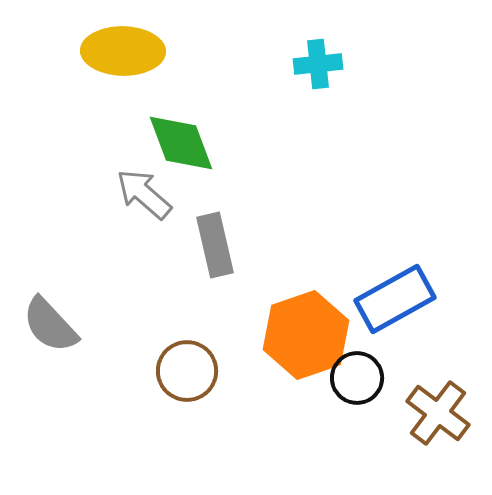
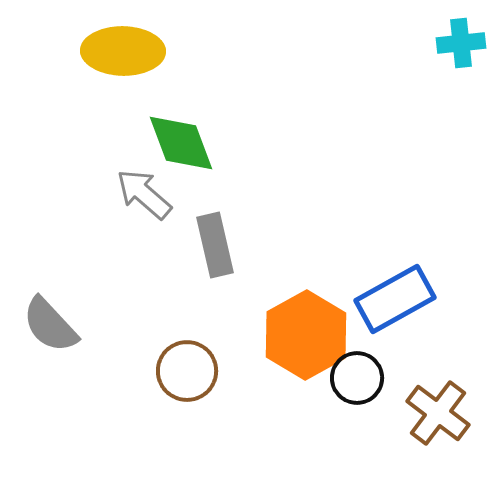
cyan cross: moved 143 px right, 21 px up
orange hexagon: rotated 10 degrees counterclockwise
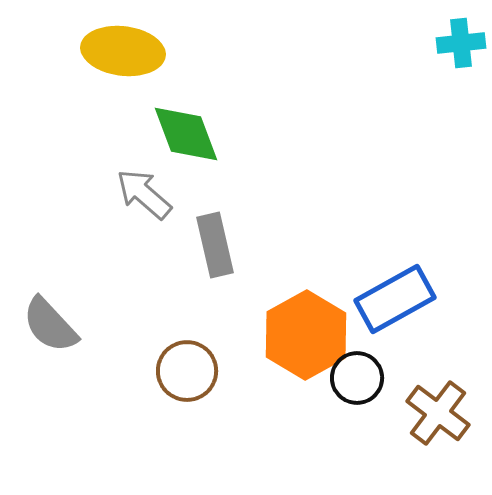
yellow ellipse: rotated 6 degrees clockwise
green diamond: moved 5 px right, 9 px up
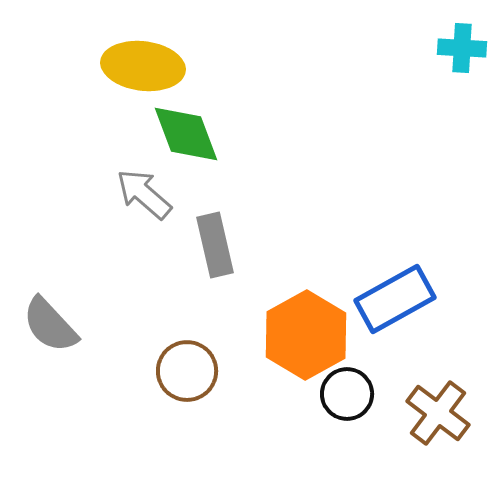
cyan cross: moved 1 px right, 5 px down; rotated 9 degrees clockwise
yellow ellipse: moved 20 px right, 15 px down
black circle: moved 10 px left, 16 px down
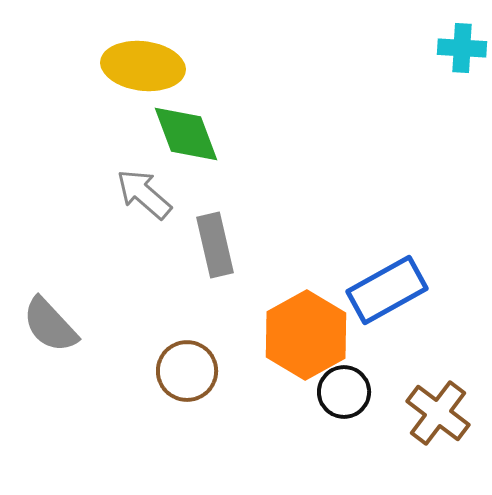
blue rectangle: moved 8 px left, 9 px up
black circle: moved 3 px left, 2 px up
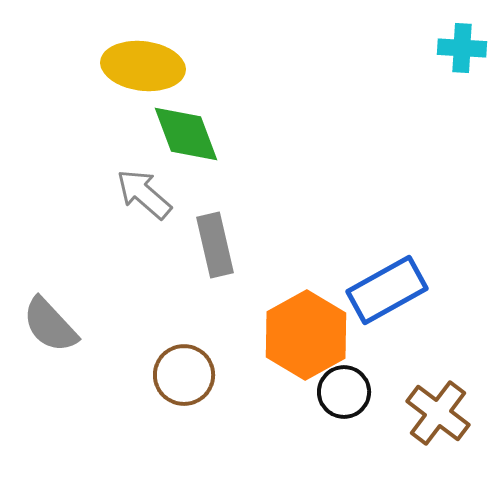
brown circle: moved 3 px left, 4 px down
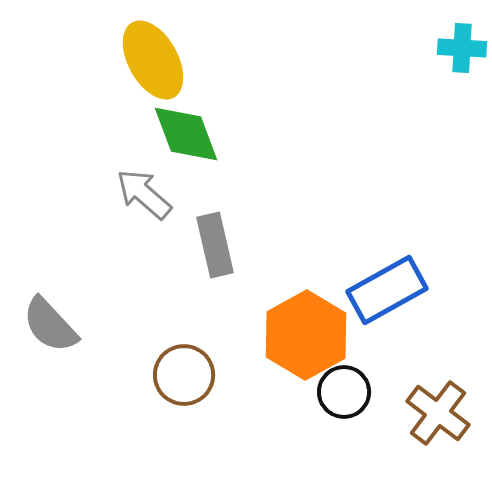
yellow ellipse: moved 10 px right, 6 px up; rotated 54 degrees clockwise
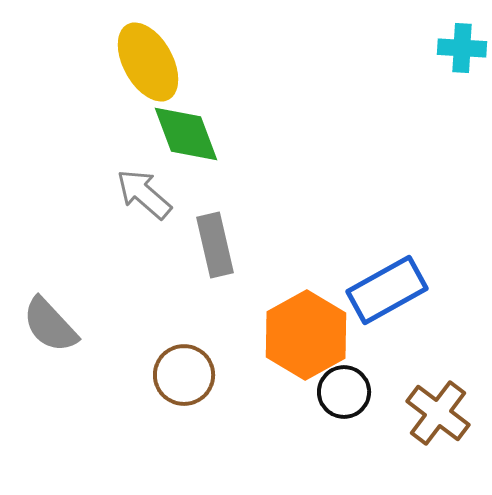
yellow ellipse: moved 5 px left, 2 px down
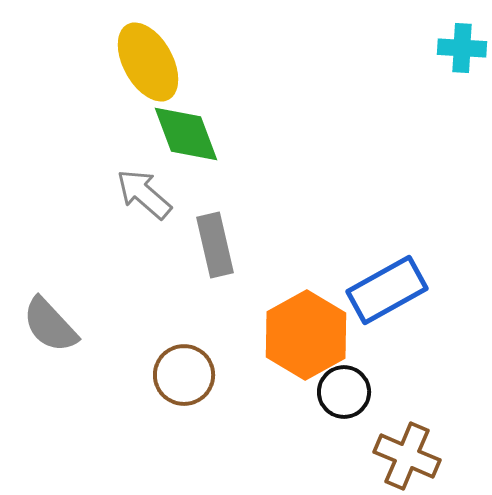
brown cross: moved 31 px left, 43 px down; rotated 14 degrees counterclockwise
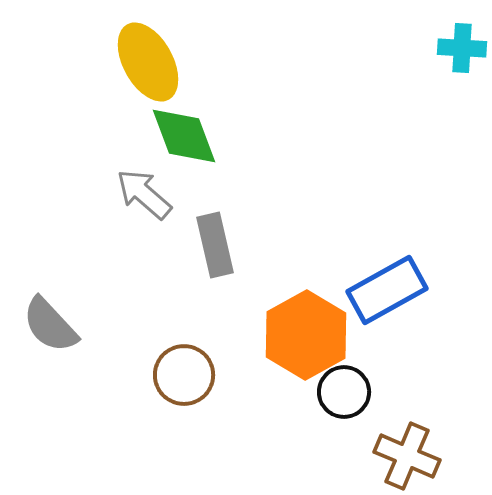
green diamond: moved 2 px left, 2 px down
